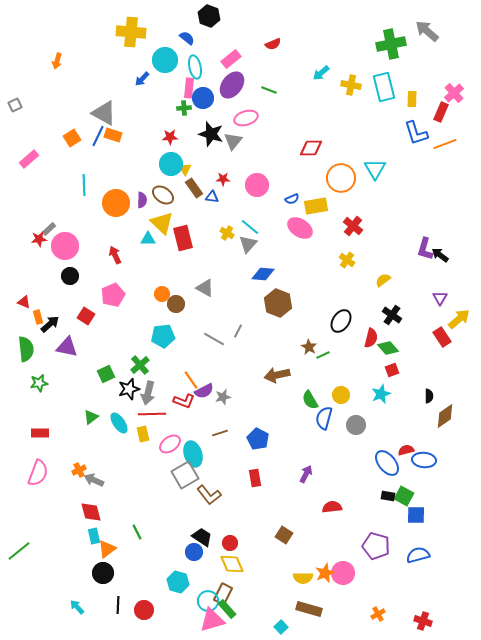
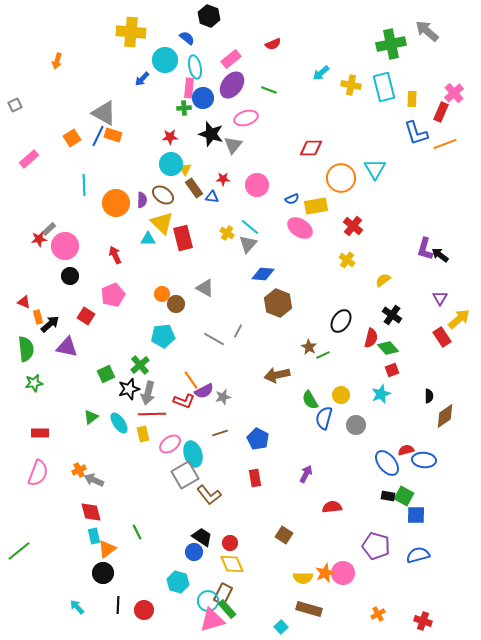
gray triangle at (233, 141): moved 4 px down
green star at (39, 383): moved 5 px left
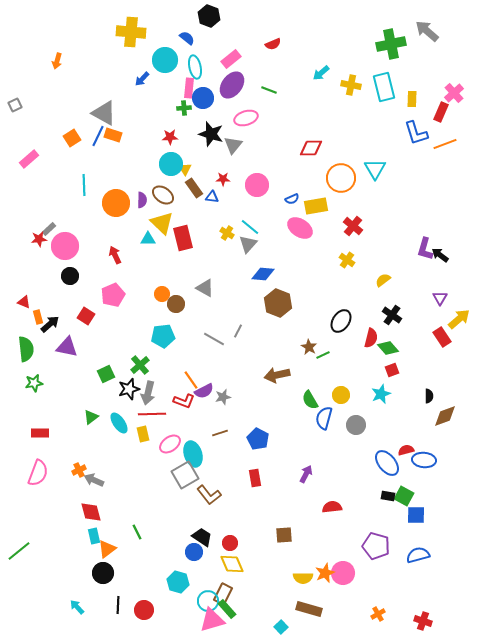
brown diamond at (445, 416): rotated 15 degrees clockwise
brown square at (284, 535): rotated 36 degrees counterclockwise
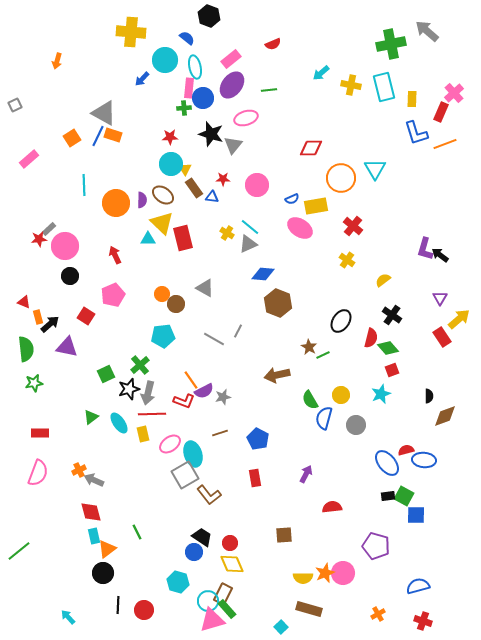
green line at (269, 90): rotated 28 degrees counterclockwise
gray triangle at (248, 244): rotated 24 degrees clockwise
black rectangle at (388, 496): rotated 16 degrees counterclockwise
blue semicircle at (418, 555): moved 31 px down
cyan arrow at (77, 607): moved 9 px left, 10 px down
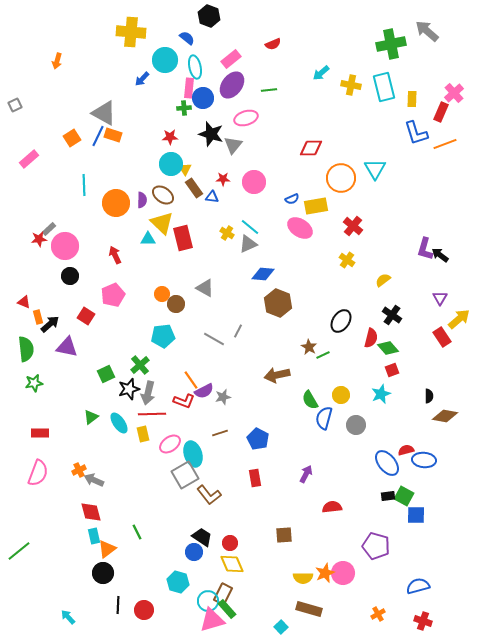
pink circle at (257, 185): moved 3 px left, 3 px up
brown diamond at (445, 416): rotated 30 degrees clockwise
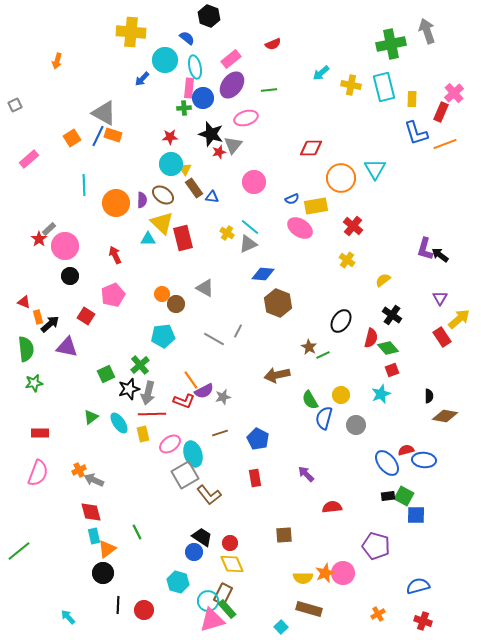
gray arrow at (427, 31): rotated 30 degrees clockwise
red star at (223, 179): moved 4 px left, 27 px up; rotated 16 degrees counterclockwise
red star at (39, 239): rotated 28 degrees counterclockwise
purple arrow at (306, 474): rotated 72 degrees counterclockwise
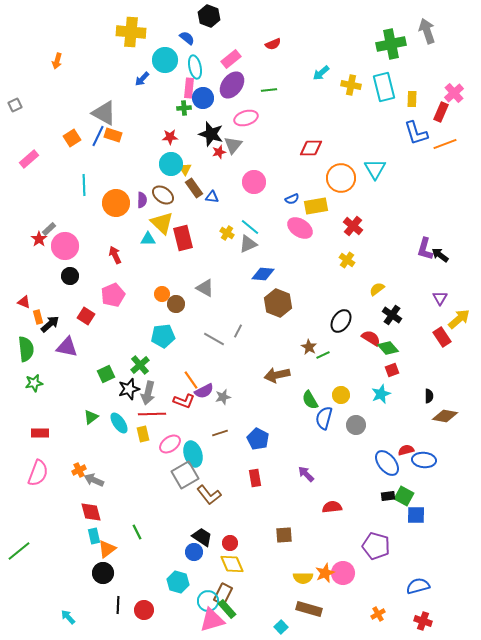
yellow semicircle at (383, 280): moved 6 px left, 9 px down
red semicircle at (371, 338): rotated 72 degrees counterclockwise
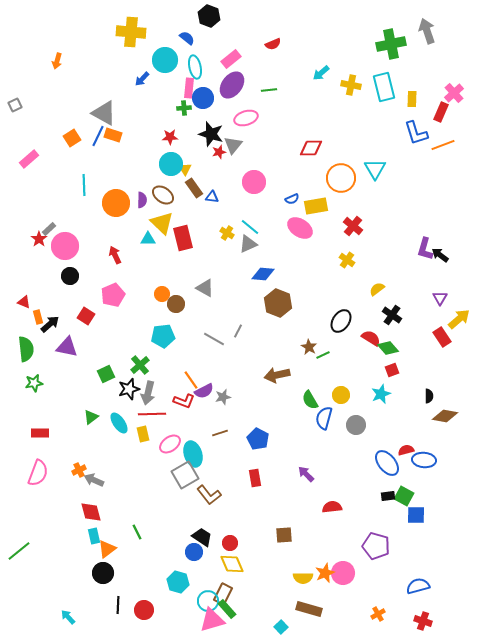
orange line at (445, 144): moved 2 px left, 1 px down
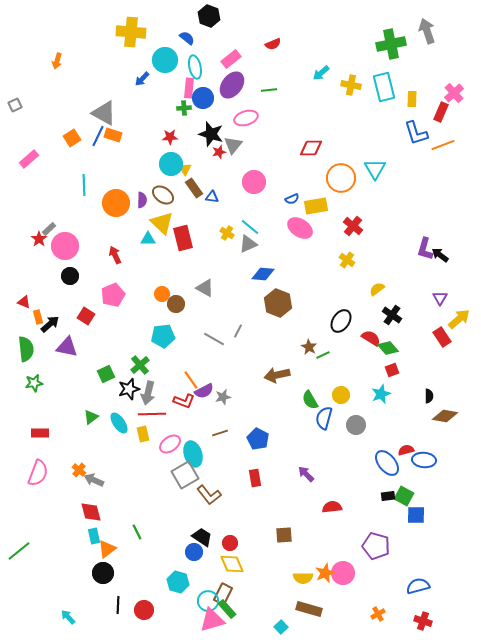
orange cross at (79, 470): rotated 24 degrees counterclockwise
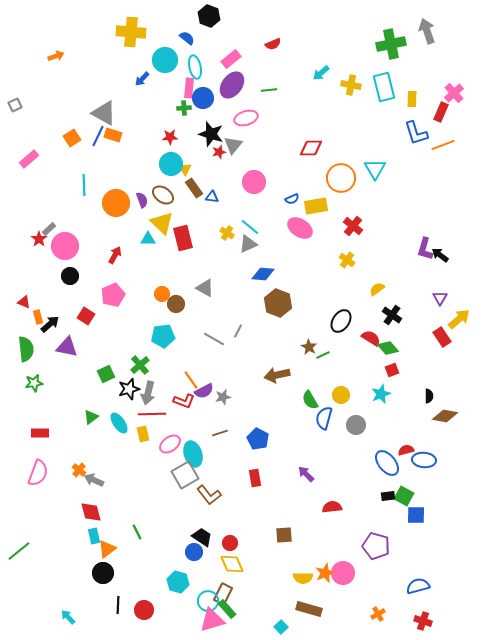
orange arrow at (57, 61): moved 1 px left, 5 px up; rotated 126 degrees counterclockwise
purple semicircle at (142, 200): rotated 21 degrees counterclockwise
red arrow at (115, 255): rotated 54 degrees clockwise
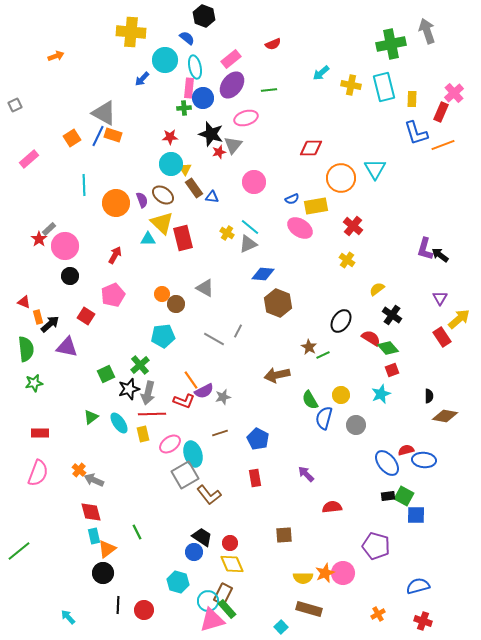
black hexagon at (209, 16): moved 5 px left
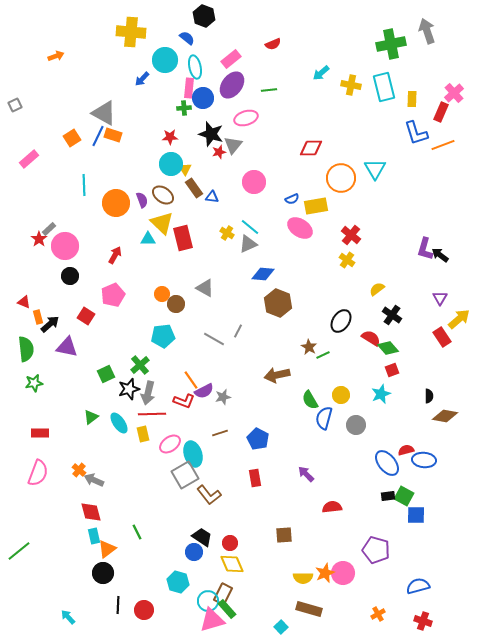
red cross at (353, 226): moved 2 px left, 9 px down
purple pentagon at (376, 546): moved 4 px down
